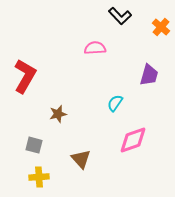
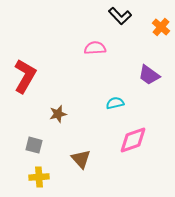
purple trapezoid: rotated 110 degrees clockwise
cyan semicircle: rotated 42 degrees clockwise
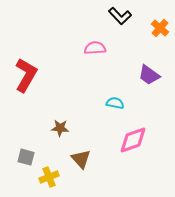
orange cross: moved 1 px left, 1 px down
red L-shape: moved 1 px right, 1 px up
cyan semicircle: rotated 24 degrees clockwise
brown star: moved 2 px right, 14 px down; rotated 18 degrees clockwise
gray square: moved 8 px left, 12 px down
yellow cross: moved 10 px right; rotated 18 degrees counterclockwise
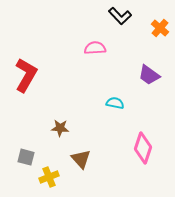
pink diamond: moved 10 px right, 8 px down; rotated 52 degrees counterclockwise
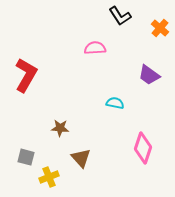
black L-shape: rotated 10 degrees clockwise
brown triangle: moved 1 px up
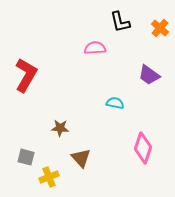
black L-shape: moved 6 px down; rotated 20 degrees clockwise
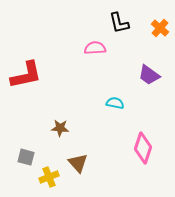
black L-shape: moved 1 px left, 1 px down
red L-shape: rotated 48 degrees clockwise
brown triangle: moved 3 px left, 5 px down
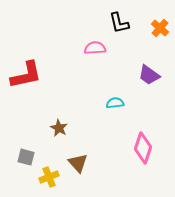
cyan semicircle: rotated 18 degrees counterclockwise
brown star: moved 1 px left; rotated 24 degrees clockwise
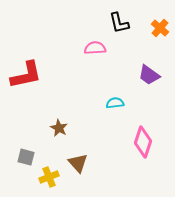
pink diamond: moved 6 px up
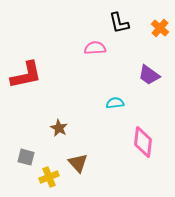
pink diamond: rotated 12 degrees counterclockwise
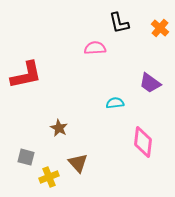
purple trapezoid: moved 1 px right, 8 px down
